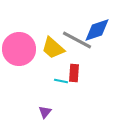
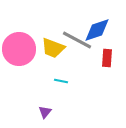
yellow trapezoid: rotated 20 degrees counterclockwise
red rectangle: moved 33 px right, 15 px up
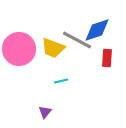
cyan line: rotated 24 degrees counterclockwise
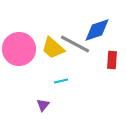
gray line: moved 2 px left, 4 px down
yellow trapezoid: rotated 20 degrees clockwise
red rectangle: moved 5 px right, 2 px down
purple triangle: moved 2 px left, 7 px up
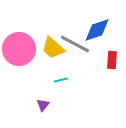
cyan line: moved 1 px up
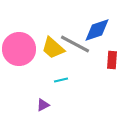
purple triangle: rotated 24 degrees clockwise
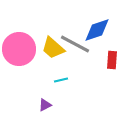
purple triangle: moved 2 px right
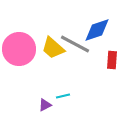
cyan line: moved 2 px right, 16 px down
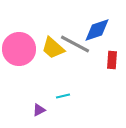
purple triangle: moved 6 px left, 5 px down
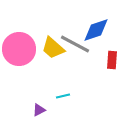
blue diamond: moved 1 px left
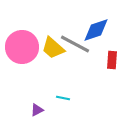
pink circle: moved 3 px right, 2 px up
cyan line: moved 2 px down; rotated 24 degrees clockwise
purple triangle: moved 2 px left
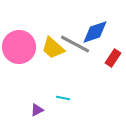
blue diamond: moved 1 px left, 2 px down
pink circle: moved 3 px left
red rectangle: moved 1 px right, 2 px up; rotated 30 degrees clockwise
